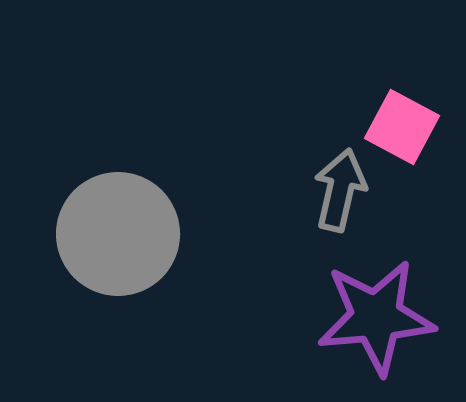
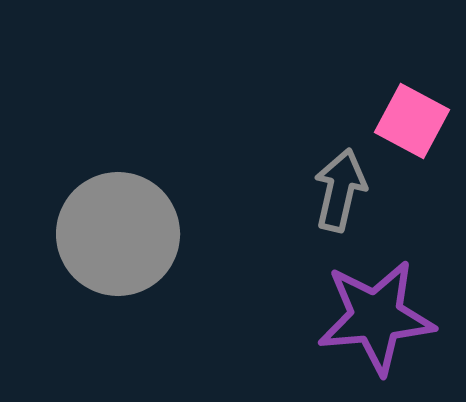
pink square: moved 10 px right, 6 px up
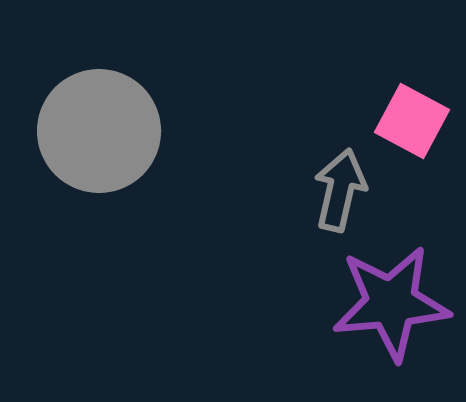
gray circle: moved 19 px left, 103 px up
purple star: moved 15 px right, 14 px up
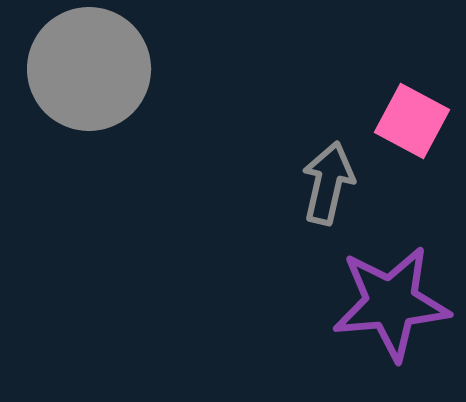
gray circle: moved 10 px left, 62 px up
gray arrow: moved 12 px left, 7 px up
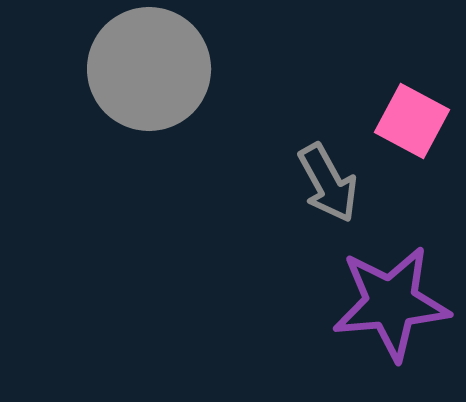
gray circle: moved 60 px right
gray arrow: rotated 138 degrees clockwise
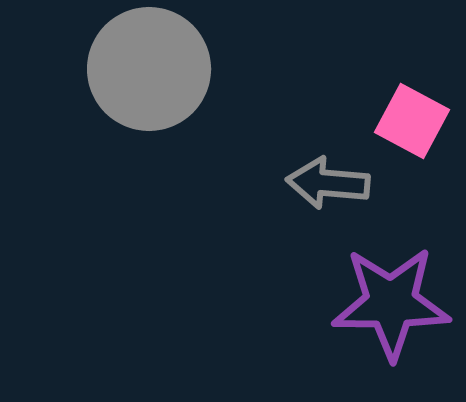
gray arrow: rotated 124 degrees clockwise
purple star: rotated 5 degrees clockwise
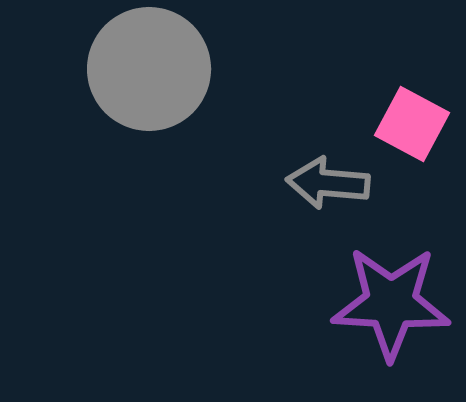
pink square: moved 3 px down
purple star: rotated 3 degrees clockwise
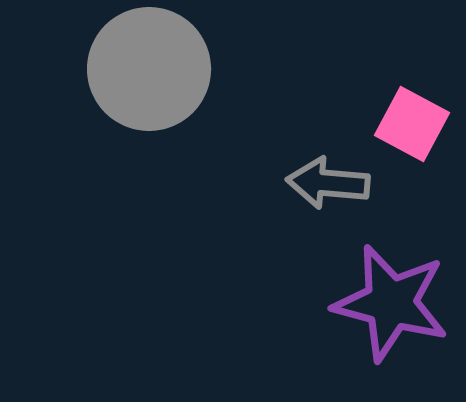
purple star: rotated 12 degrees clockwise
